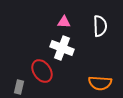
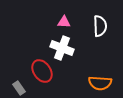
gray rectangle: moved 1 px down; rotated 48 degrees counterclockwise
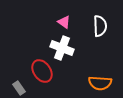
pink triangle: rotated 32 degrees clockwise
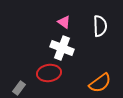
red ellipse: moved 7 px right, 2 px down; rotated 65 degrees counterclockwise
orange semicircle: rotated 40 degrees counterclockwise
gray rectangle: rotated 72 degrees clockwise
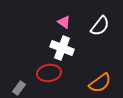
white semicircle: rotated 40 degrees clockwise
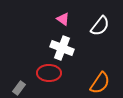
pink triangle: moved 1 px left, 3 px up
red ellipse: rotated 10 degrees clockwise
orange semicircle: rotated 20 degrees counterclockwise
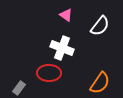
pink triangle: moved 3 px right, 4 px up
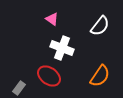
pink triangle: moved 14 px left, 4 px down
red ellipse: moved 3 px down; rotated 35 degrees clockwise
orange semicircle: moved 7 px up
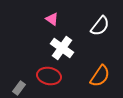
white cross: rotated 15 degrees clockwise
red ellipse: rotated 25 degrees counterclockwise
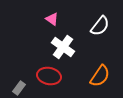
white cross: moved 1 px right, 1 px up
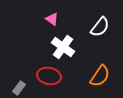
white semicircle: moved 1 px down
